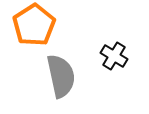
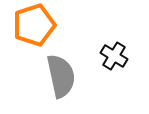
orange pentagon: rotated 15 degrees clockwise
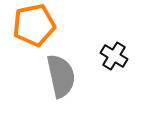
orange pentagon: rotated 6 degrees clockwise
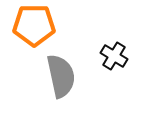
orange pentagon: rotated 12 degrees clockwise
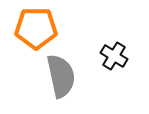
orange pentagon: moved 2 px right, 3 px down
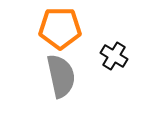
orange pentagon: moved 24 px right
